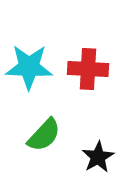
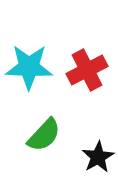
red cross: moved 1 px left, 1 px down; rotated 30 degrees counterclockwise
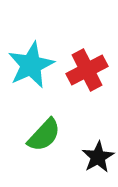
cyan star: moved 2 px right, 2 px up; rotated 27 degrees counterclockwise
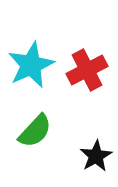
green semicircle: moved 9 px left, 4 px up
black star: moved 2 px left, 1 px up
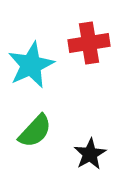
red cross: moved 2 px right, 27 px up; rotated 18 degrees clockwise
black star: moved 6 px left, 2 px up
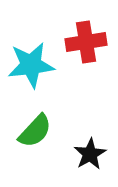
red cross: moved 3 px left, 1 px up
cyan star: rotated 18 degrees clockwise
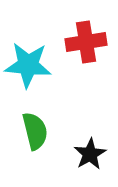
cyan star: moved 3 px left; rotated 12 degrees clockwise
green semicircle: rotated 57 degrees counterclockwise
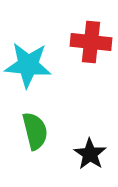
red cross: moved 5 px right; rotated 15 degrees clockwise
black star: rotated 8 degrees counterclockwise
